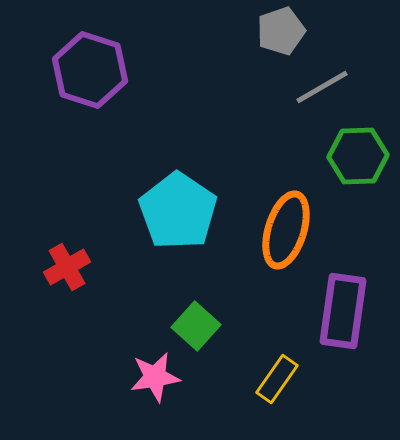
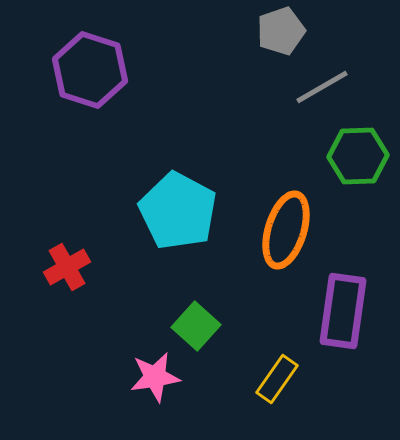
cyan pentagon: rotated 6 degrees counterclockwise
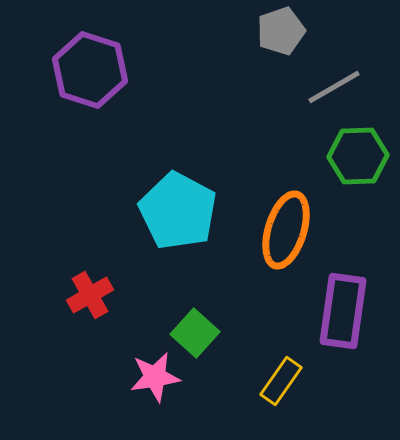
gray line: moved 12 px right
red cross: moved 23 px right, 28 px down
green square: moved 1 px left, 7 px down
yellow rectangle: moved 4 px right, 2 px down
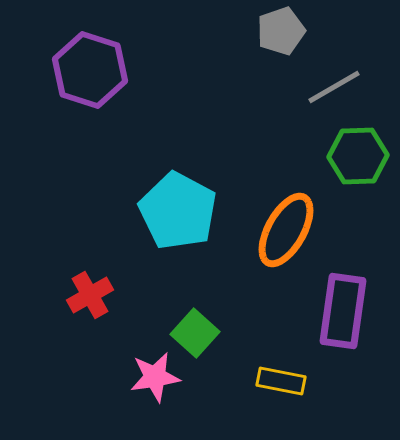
orange ellipse: rotated 12 degrees clockwise
yellow rectangle: rotated 66 degrees clockwise
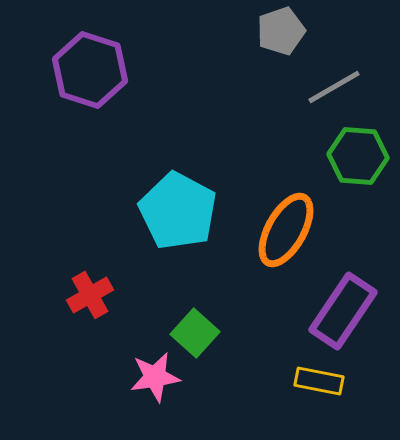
green hexagon: rotated 6 degrees clockwise
purple rectangle: rotated 26 degrees clockwise
yellow rectangle: moved 38 px right
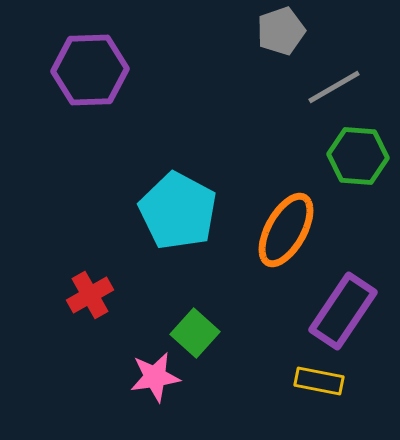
purple hexagon: rotated 20 degrees counterclockwise
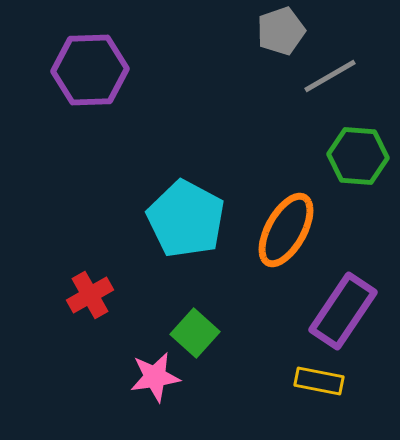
gray line: moved 4 px left, 11 px up
cyan pentagon: moved 8 px right, 8 px down
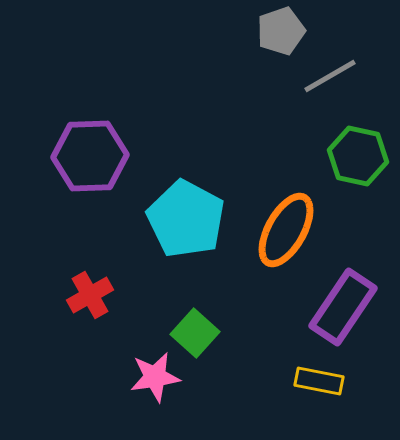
purple hexagon: moved 86 px down
green hexagon: rotated 8 degrees clockwise
purple rectangle: moved 4 px up
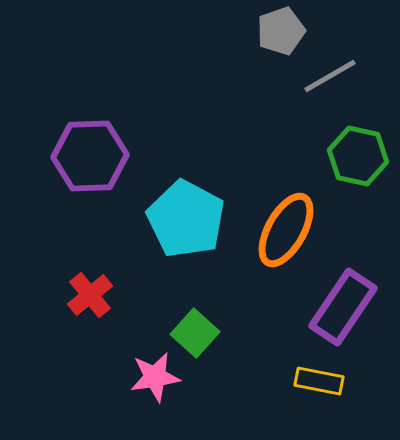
red cross: rotated 9 degrees counterclockwise
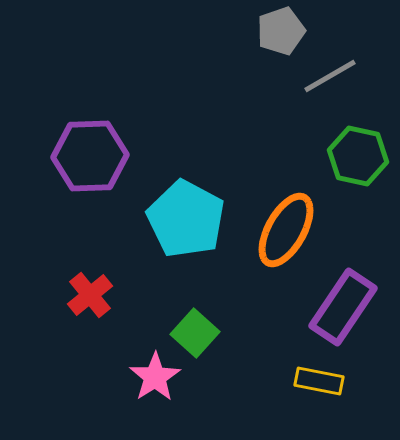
pink star: rotated 24 degrees counterclockwise
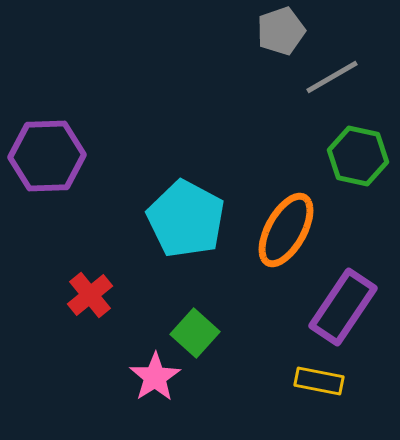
gray line: moved 2 px right, 1 px down
purple hexagon: moved 43 px left
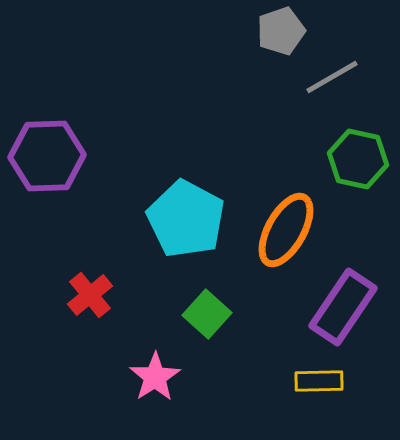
green hexagon: moved 3 px down
green square: moved 12 px right, 19 px up
yellow rectangle: rotated 12 degrees counterclockwise
